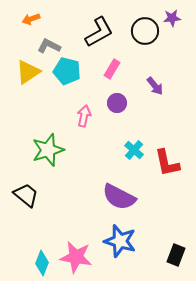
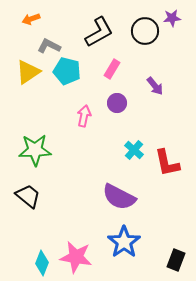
green star: moved 13 px left; rotated 16 degrees clockwise
black trapezoid: moved 2 px right, 1 px down
blue star: moved 4 px right, 1 px down; rotated 20 degrees clockwise
black rectangle: moved 5 px down
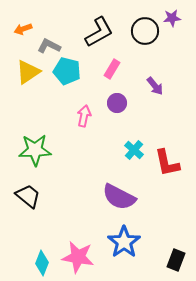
orange arrow: moved 8 px left, 10 px down
pink star: moved 2 px right
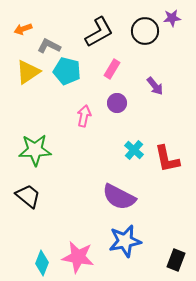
red L-shape: moved 4 px up
blue star: moved 1 px right, 1 px up; rotated 24 degrees clockwise
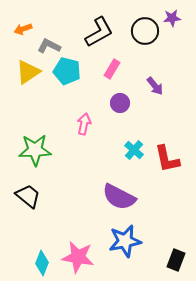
purple circle: moved 3 px right
pink arrow: moved 8 px down
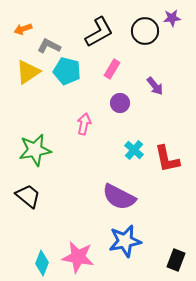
green star: rotated 8 degrees counterclockwise
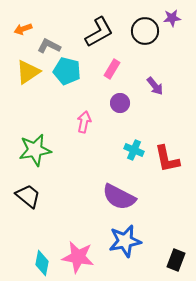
pink arrow: moved 2 px up
cyan cross: rotated 18 degrees counterclockwise
cyan diamond: rotated 10 degrees counterclockwise
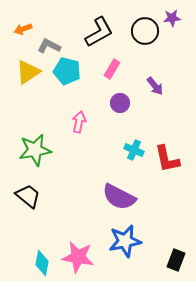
pink arrow: moved 5 px left
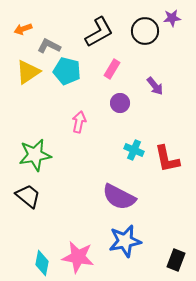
green star: moved 5 px down
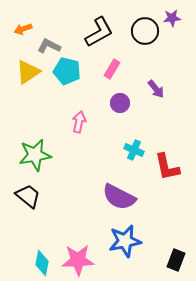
purple arrow: moved 1 px right, 3 px down
red L-shape: moved 8 px down
pink star: moved 3 px down; rotated 12 degrees counterclockwise
